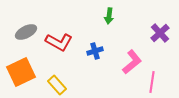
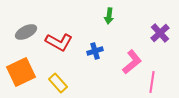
yellow rectangle: moved 1 px right, 2 px up
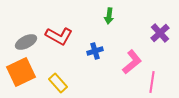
gray ellipse: moved 10 px down
red L-shape: moved 6 px up
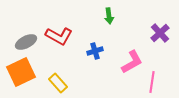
green arrow: rotated 14 degrees counterclockwise
pink L-shape: rotated 10 degrees clockwise
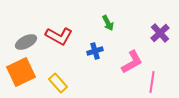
green arrow: moved 1 px left, 7 px down; rotated 21 degrees counterclockwise
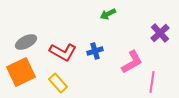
green arrow: moved 9 px up; rotated 91 degrees clockwise
red L-shape: moved 4 px right, 16 px down
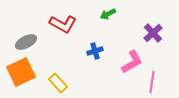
purple cross: moved 7 px left
red L-shape: moved 28 px up
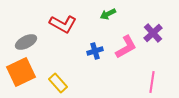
pink L-shape: moved 6 px left, 15 px up
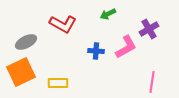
purple cross: moved 4 px left, 4 px up; rotated 12 degrees clockwise
blue cross: moved 1 px right; rotated 21 degrees clockwise
yellow rectangle: rotated 48 degrees counterclockwise
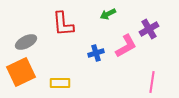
red L-shape: rotated 56 degrees clockwise
pink L-shape: moved 1 px up
blue cross: moved 2 px down; rotated 21 degrees counterclockwise
yellow rectangle: moved 2 px right
